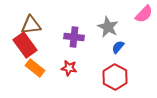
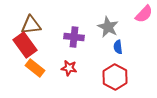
blue semicircle: rotated 48 degrees counterclockwise
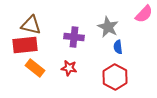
brown triangle: rotated 20 degrees clockwise
red rectangle: rotated 60 degrees counterclockwise
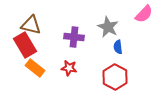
red rectangle: rotated 65 degrees clockwise
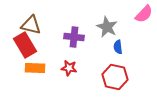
gray star: moved 1 px left
orange rectangle: rotated 36 degrees counterclockwise
red hexagon: rotated 15 degrees counterclockwise
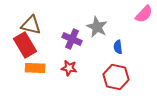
gray star: moved 10 px left
purple cross: moved 2 px left, 2 px down; rotated 18 degrees clockwise
red hexagon: moved 1 px right
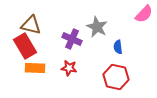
red rectangle: moved 1 px down
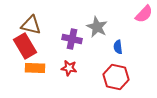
purple cross: rotated 12 degrees counterclockwise
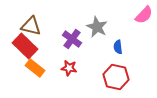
pink semicircle: moved 1 px down
brown triangle: moved 1 px down
purple cross: rotated 24 degrees clockwise
red rectangle: rotated 15 degrees counterclockwise
orange rectangle: rotated 36 degrees clockwise
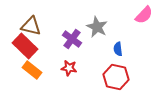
blue semicircle: moved 2 px down
orange rectangle: moved 3 px left, 2 px down
